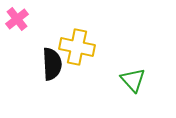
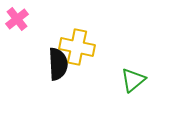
black semicircle: moved 6 px right
green triangle: rotated 32 degrees clockwise
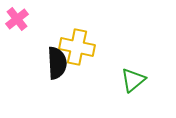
black semicircle: moved 1 px left, 1 px up
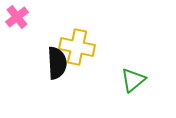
pink cross: moved 2 px up
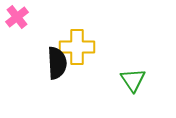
yellow cross: rotated 12 degrees counterclockwise
green triangle: rotated 24 degrees counterclockwise
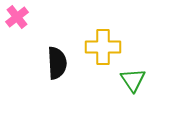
yellow cross: moved 26 px right
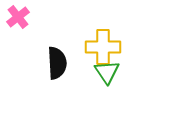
pink cross: moved 1 px right
green triangle: moved 26 px left, 8 px up
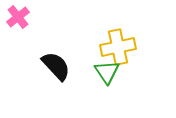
yellow cross: moved 15 px right; rotated 12 degrees counterclockwise
black semicircle: moved 1 px left, 3 px down; rotated 40 degrees counterclockwise
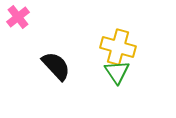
yellow cross: rotated 28 degrees clockwise
green triangle: moved 10 px right
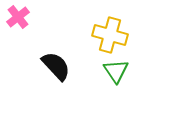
yellow cross: moved 8 px left, 12 px up
green triangle: moved 1 px left, 1 px up
